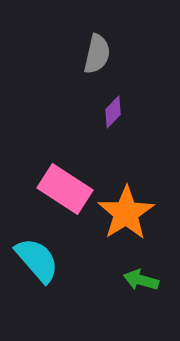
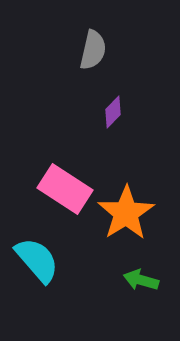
gray semicircle: moved 4 px left, 4 px up
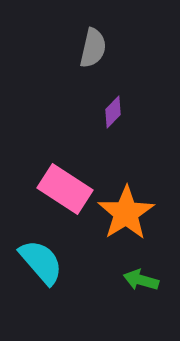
gray semicircle: moved 2 px up
cyan semicircle: moved 4 px right, 2 px down
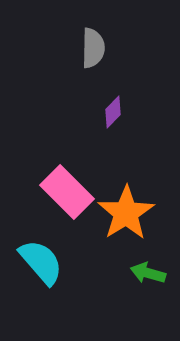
gray semicircle: rotated 12 degrees counterclockwise
pink rectangle: moved 2 px right, 3 px down; rotated 12 degrees clockwise
green arrow: moved 7 px right, 7 px up
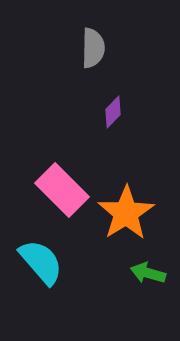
pink rectangle: moved 5 px left, 2 px up
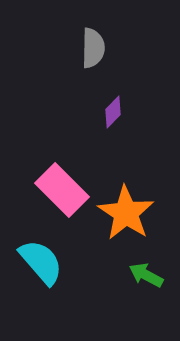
orange star: rotated 6 degrees counterclockwise
green arrow: moved 2 px left, 2 px down; rotated 12 degrees clockwise
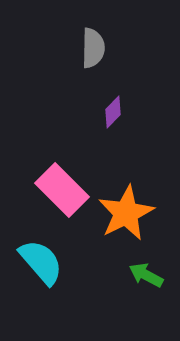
orange star: rotated 12 degrees clockwise
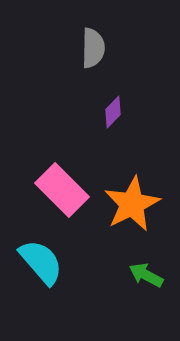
orange star: moved 6 px right, 9 px up
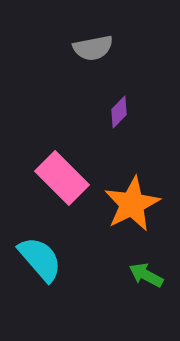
gray semicircle: rotated 78 degrees clockwise
purple diamond: moved 6 px right
pink rectangle: moved 12 px up
cyan semicircle: moved 1 px left, 3 px up
